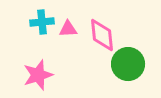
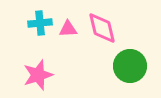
cyan cross: moved 2 px left, 1 px down
pink diamond: moved 7 px up; rotated 8 degrees counterclockwise
green circle: moved 2 px right, 2 px down
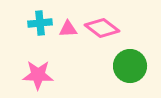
pink diamond: rotated 40 degrees counterclockwise
pink star: rotated 20 degrees clockwise
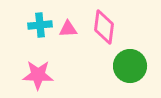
cyan cross: moved 2 px down
pink diamond: moved 2 px right, 1 px up; rotated 60 degrees clockwise
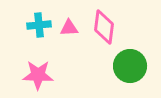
cyan cross: moved 1 px left
pink triangle: moved 1 px right, 1 px up
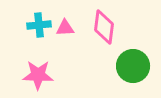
pink triangle: moved 4 px left
green circle: moved 3 px right
